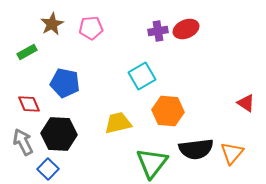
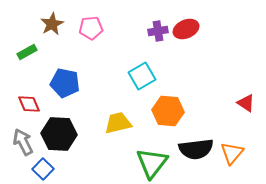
blue square: moved 5 px left
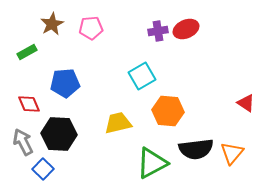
blue pentagon: rotated 16 degrees counterclockwise
green triangle: rotated 24 degrees clockwise
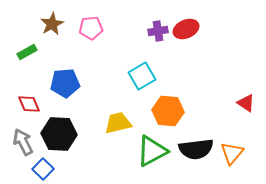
green triangle: moved 12 px up
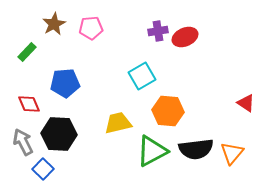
brown star: moved 2 px right
red ellipse: moved 1 px left, 8 px down
green rectangle: rotated 18 degrees counterclockwise
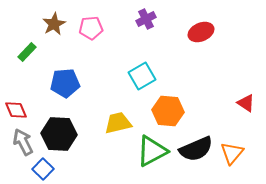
purple cross: moved 12 px left, 12 px up; rotated 18 degrees counterclockwise
red ellipse: moved 16 px right, 5 px up
red diamond: moved 13 px left, 6 px down
black semicircle: rotated 16 degrees counterclockwise
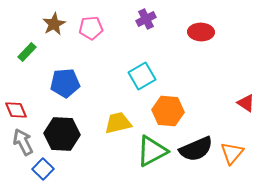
red ellipse: rotated 25 degrees clockwise
black hexagon: moved 3 px right
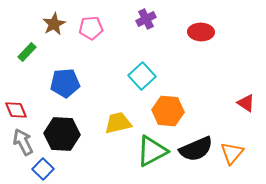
cyan square: rotated 12 degrees counterclockwise
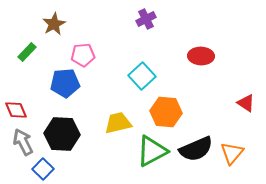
pink pentagon: moved 8 px left, 27 px down
red ellipse: moved 24 px down
orange hexagon: moved 2 px left, 1 px down
